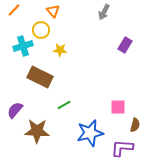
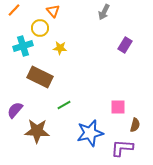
yellow circle: moved 1 px left, 2 px up
yellow star: moved 2 px up
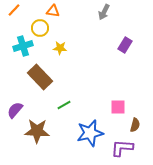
orange triangle: rotated 40 degrees counterclockwise
brown rectangle: rotated 20 degrees clockwise
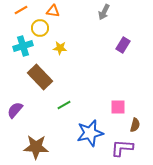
orange line: moved 7 px right; rotated 16 degrees clockwise
purple rectangle: moved 2 px left
brown star: moved 1 px left, 16 px down
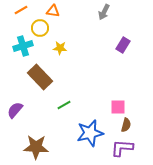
brown semicircle: moved 9 px left
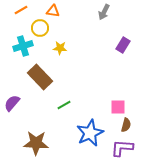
purple semicircle: moved 3 px left, 7 px up
blue star: rotated 12 degrees counterclockwise
brown star: moved 4 px up
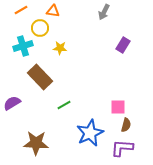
purple semicircle: rotated 18 degrees clockwise
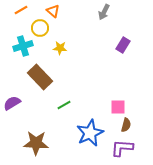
orange triangle: rotated 32 degrees clockwise
